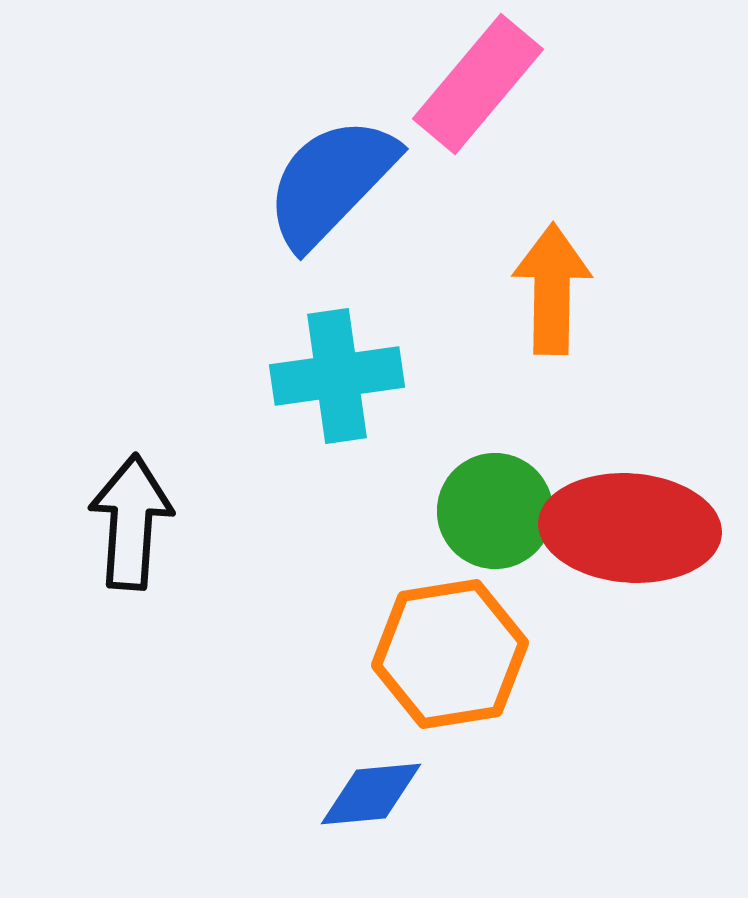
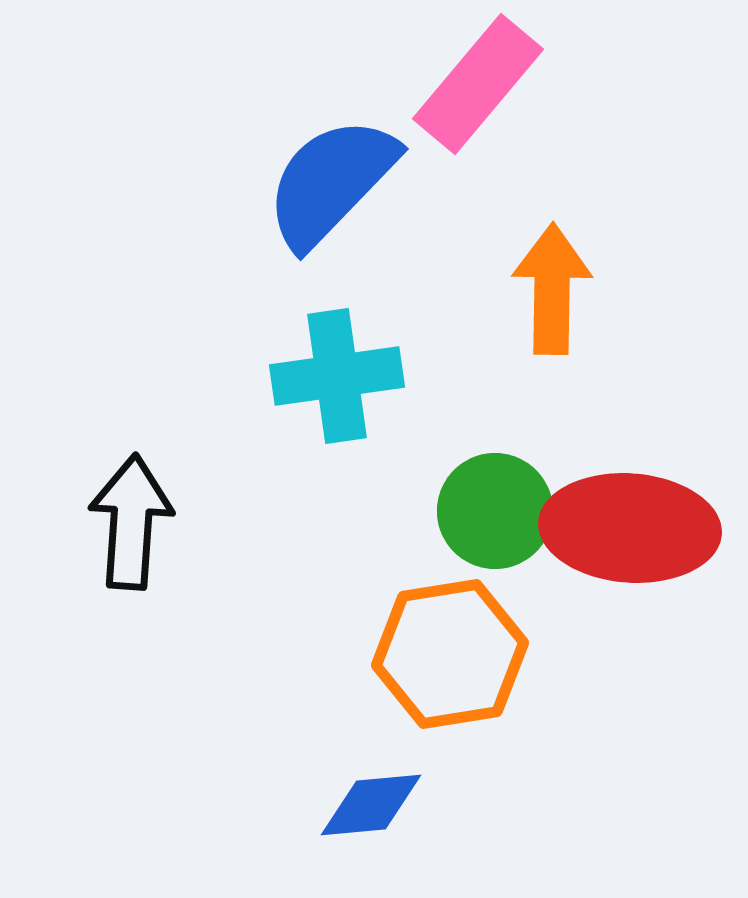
blue diamond: moved 11 px down
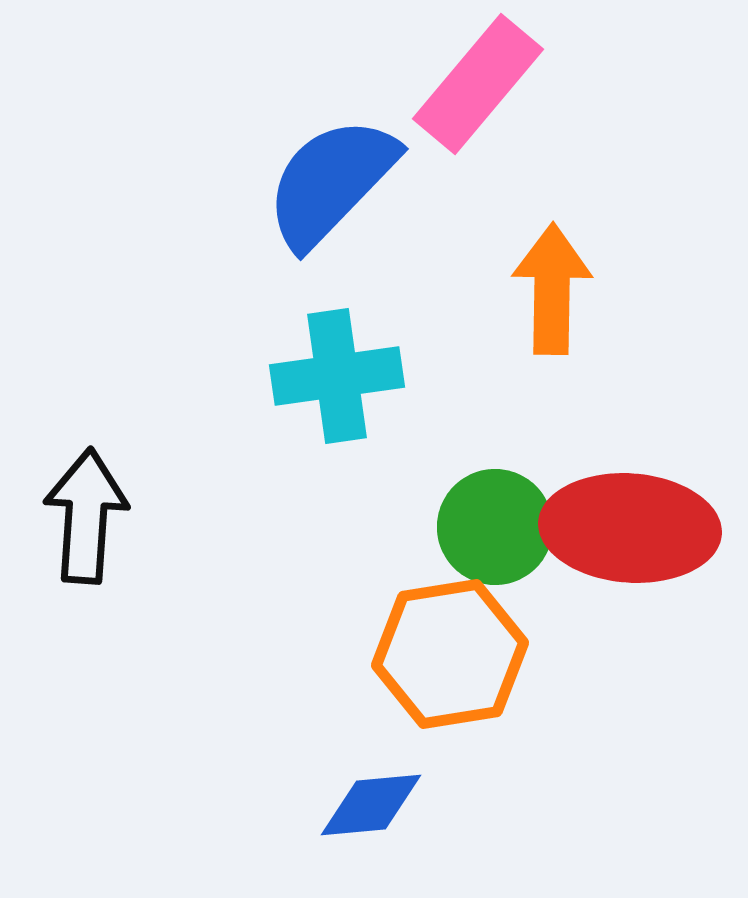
green circle: moved 16 px down
black arrow: moved 45 px left, 6 px up
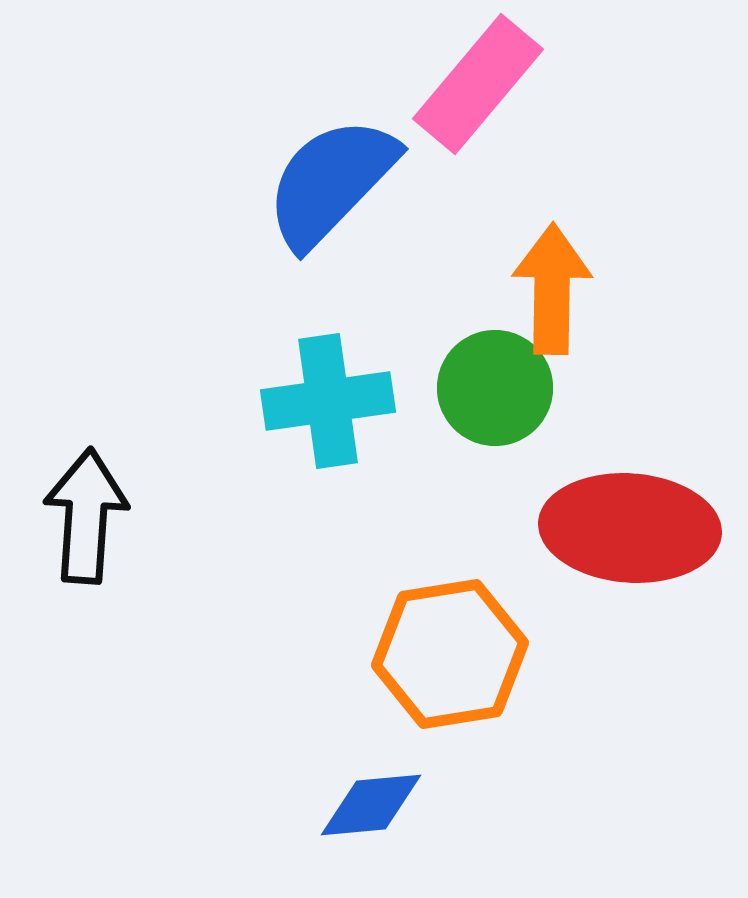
cyan cross: moved 9 px left, 25 px down
green circle: moved 139 px up
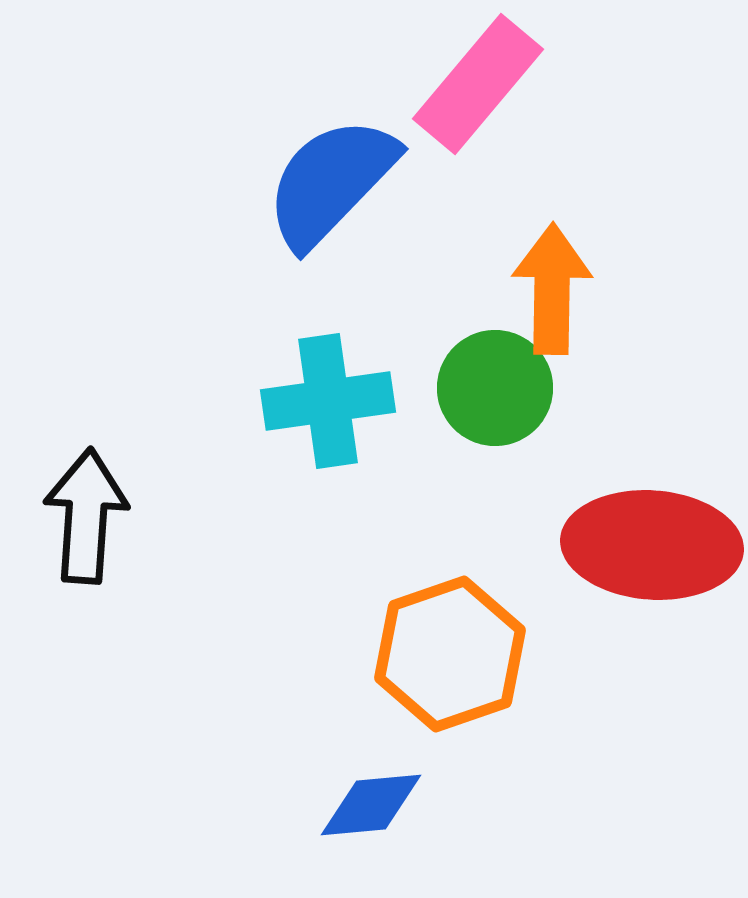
red ellipse: moved 22 px right, 17 px down
orange hexagon: rotated 10 degrees counterclockwise
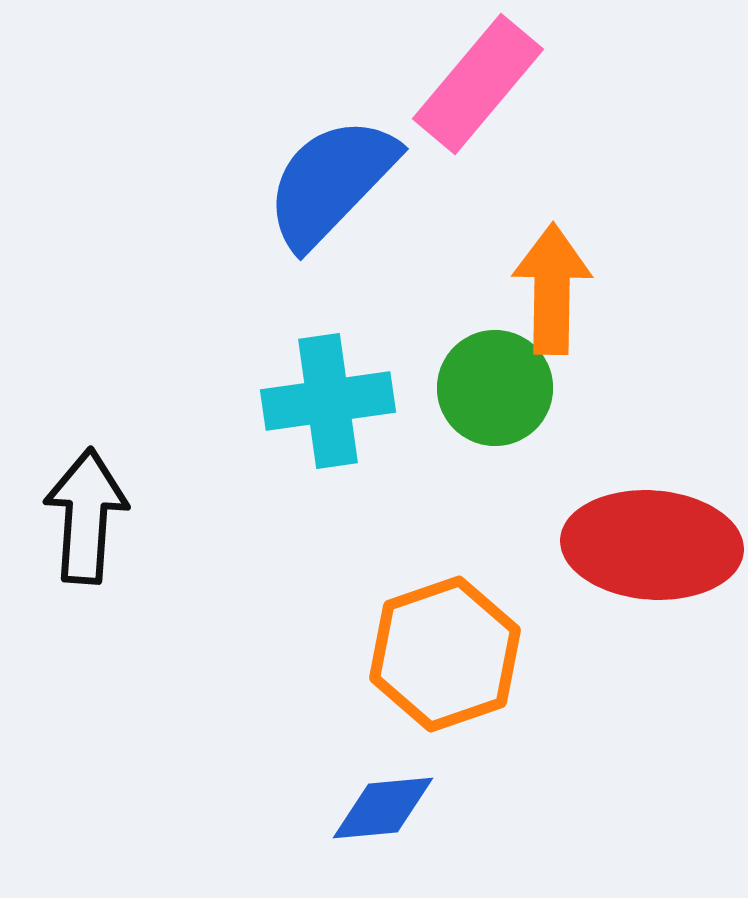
orange hexagon: moved 5 px left
blue diamond: moved 12 px right, 3 px down
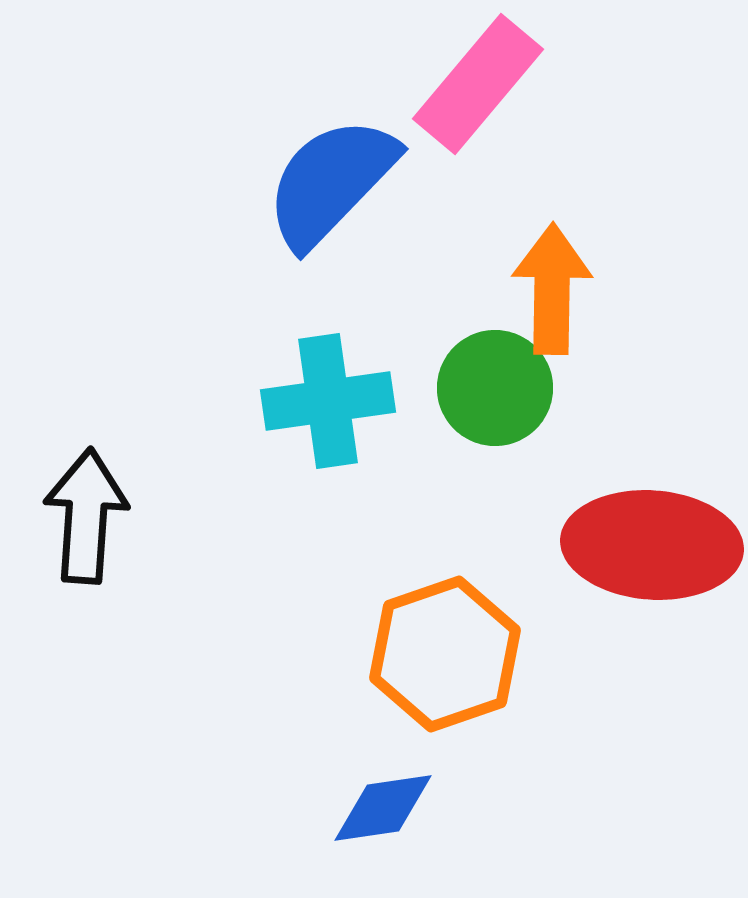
blue diamond: rotated 3 degrees counterclockwise
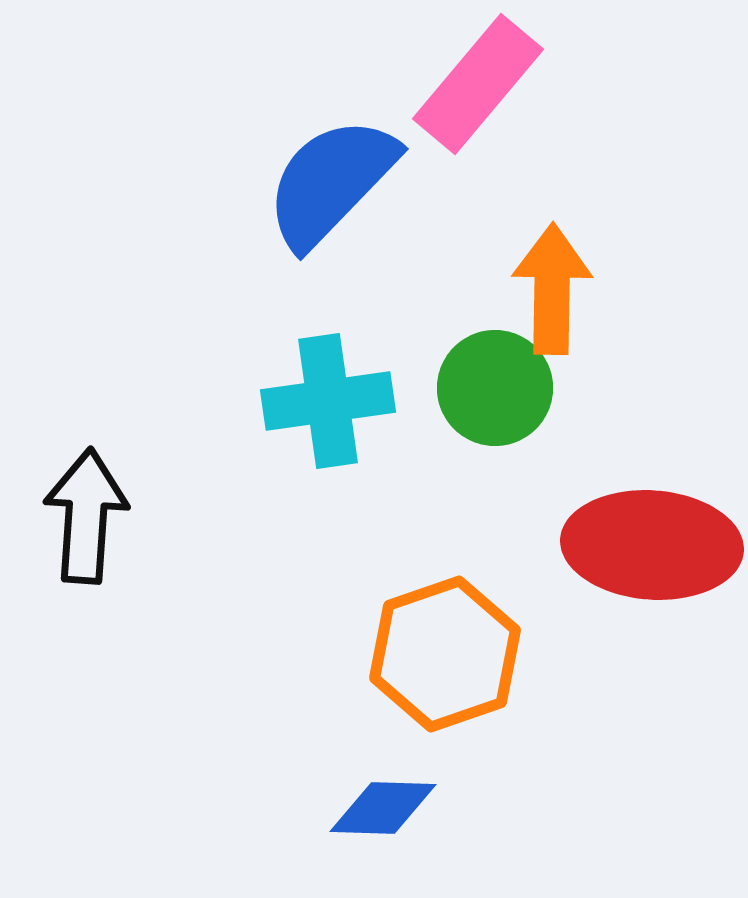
blue diamond: rotated 10 degrees clockwise
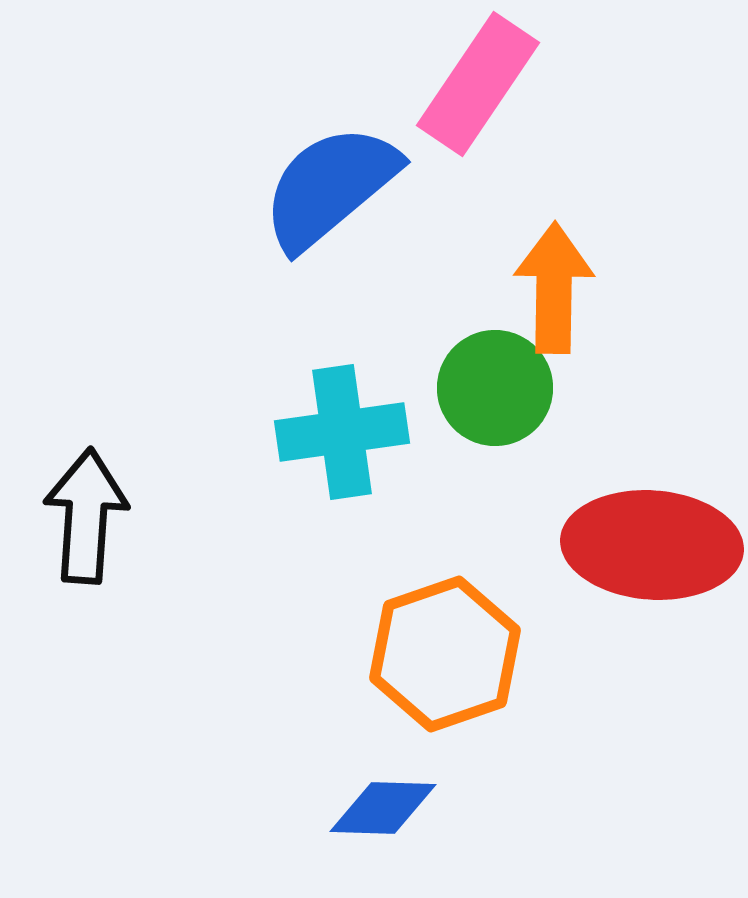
pink rectangle: rotated 6 degrees counterclockwise
blue semicircle: moved 1 px left, 5 px down; rotated 6 degrees clockwise
orange arrow: moved 2 px right, 1 px up
cyan cross: moved 14 px right, 31 px down
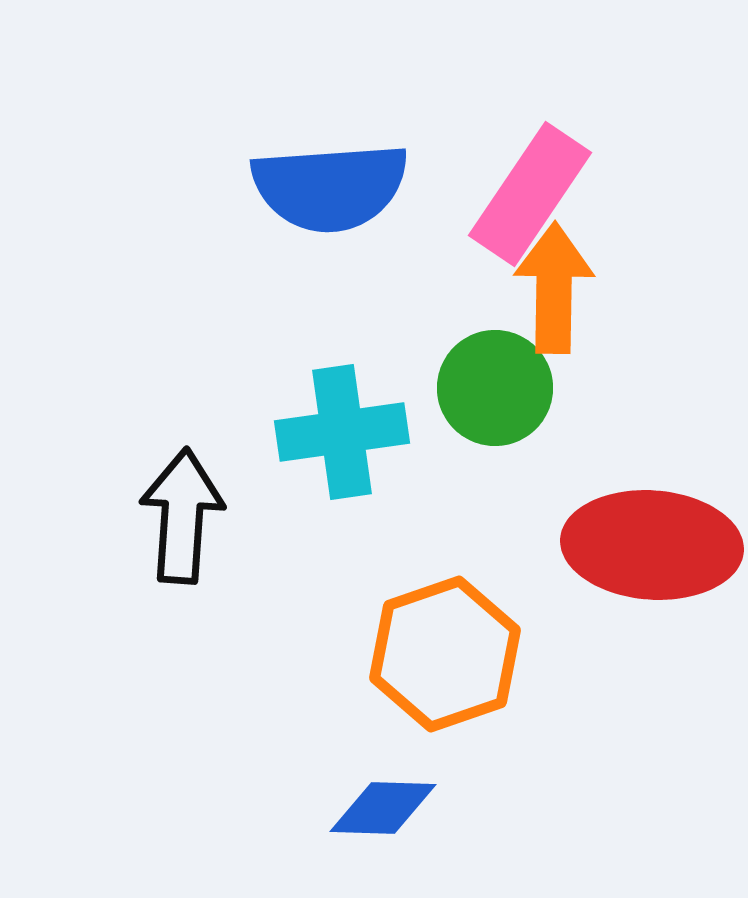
pink rectangle: moved 52 px right, 110 px down
blue semicircle: rotated 144 degrees counterclockwise
black arrow: moved 96 px right
